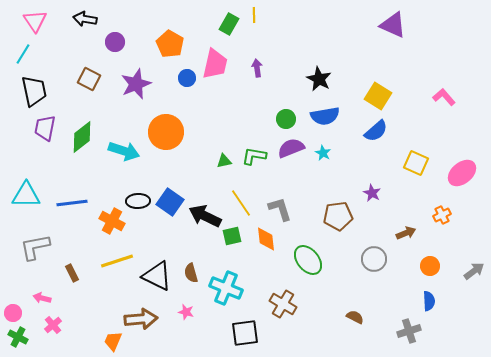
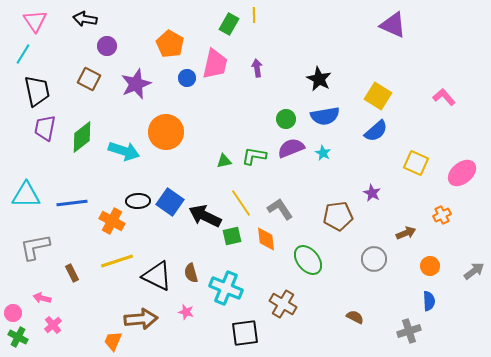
purple circle at (115, 42): moved 8 px left, 4 px down
black trapezoid at (34, 91): moved 3 px right
gray L-shape at (280, 209): rotated 16 degrees counterclockwise
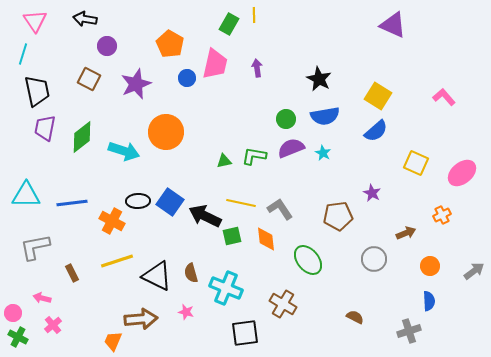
cyan line at (23, 54): rotated 15 degrees counterclockwise
yellow line at (241, 203): rotated 44 degrees counterclockwise
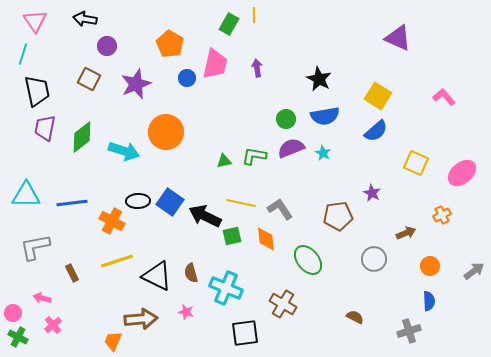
purple triangle at (393, 25): moved 5 px right, 13 px down
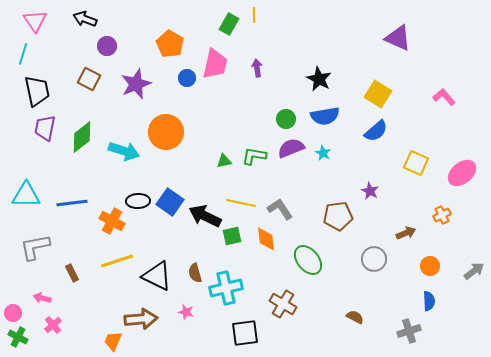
black arrow at (85, 19): rotated 10 degrees clockwise
yellow square at (378, 96): moved 2 px up
purple star at (372, 193): moved 2 px left, 2 px up
brown semicircle at (191, 273): moved 4 px right
cyan cross at (226, 288): rotated 36 degrees counterclockwise
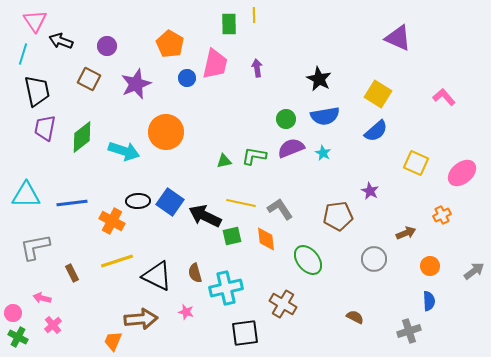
black arrow at (85, 19): moved 24 px left, 22 px down
green rectangle at (229, 24): rotated 30 degrees counterclockwise
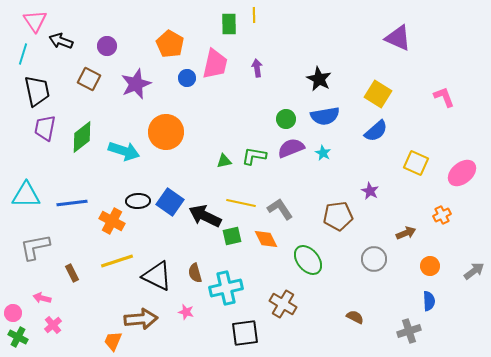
pink L-shape at (444, 97): rotated 20 degrees clockwise
orange diamond at (266, 239): rotated 20 degrees counterclockwise
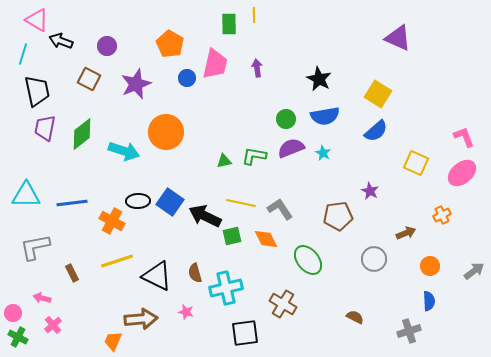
pink triangle at (35, 21): moved 2 px right, 1 px up; rotated 25 degrees counterclockwise
pink L-shape at (444, 97): moved 20 px right, 40 px down
green diamond at (82, 137): moved 3 px up
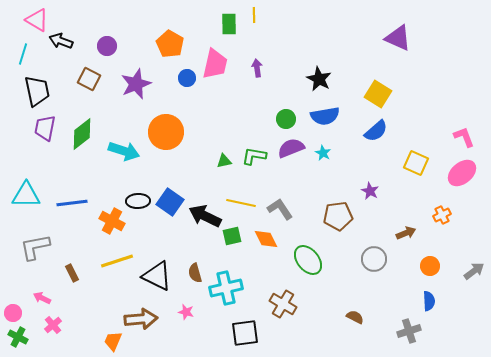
pink arrow at (42, 298): rotated 12 degrees clockwise
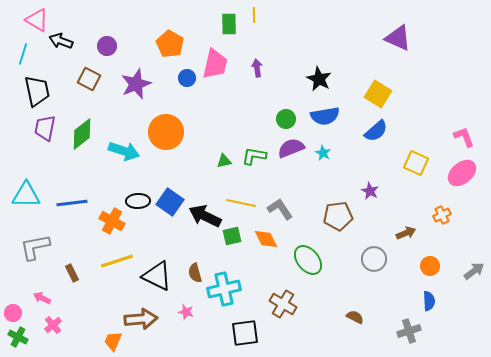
cyan cross at (226, 288): moved 2 px left, 1 px down
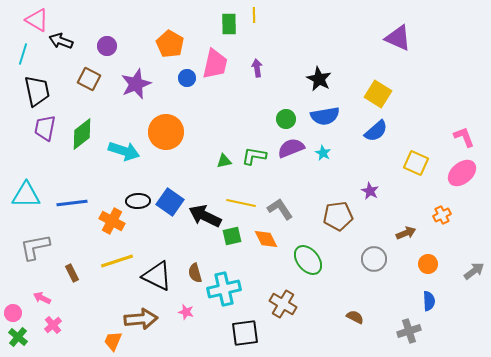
orange circle at (430, 266): moved 2 px left, 2 px up
green cross at (18, 337): rotated 12 degrees clockwise
